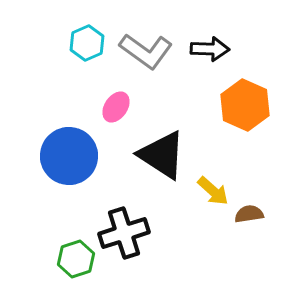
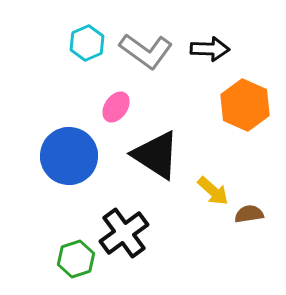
black triangle: moved 6 px left
black cross: rotated 18 degrees counterclockwise
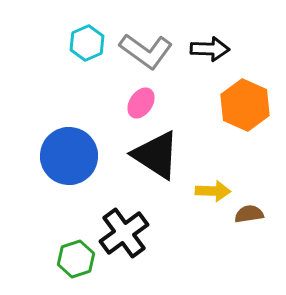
pink ellipse: moved 25 px right, 4 px up
yellow arrow: rotated 40 degrees counterclockwise
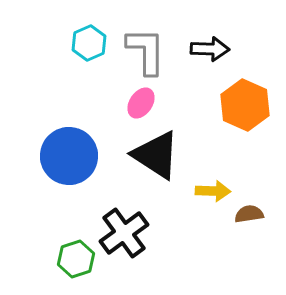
cyan hexagon: moved 2 px right
gray L-shape: rotated 126 degrees counterclockwise
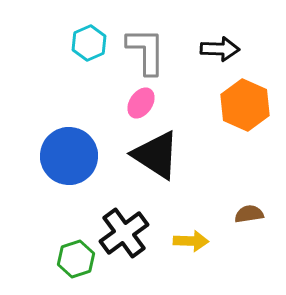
black arrow: moved 10 px right
yellow arrow: moved 22 px left, 50 px down
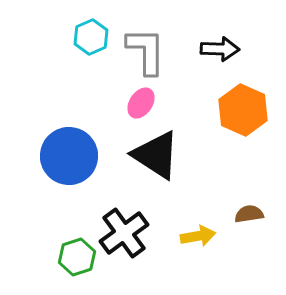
cyan hexagon: moved 2 px right, 6 px up
orange hexagon: moved 2 px left, 5 px down
yellow arrow: moved 7 px right, 5 px up; rotated 12 degrees counterclockwise
green hexagon: moved 1 px right, 2 px up
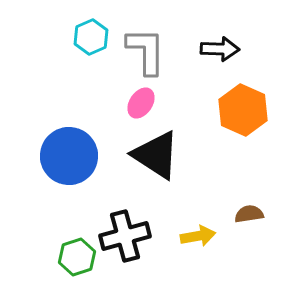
black cross: moved 1 px right, 3 px down; rotated 21 degrees clockwise
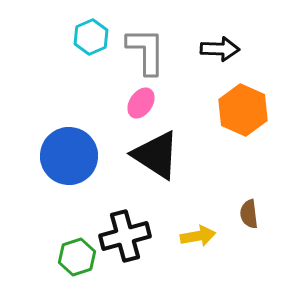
brown semicircle: rotated 88 degrees counterclockwise
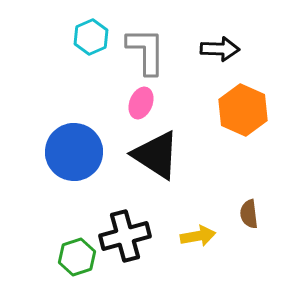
pink ellipse: rotated 12 degrees counterclockwise
blue circle: moved 5 px right, 4 px up
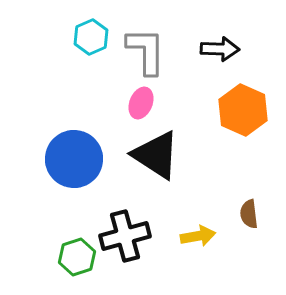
blue circle: moved 7 px down
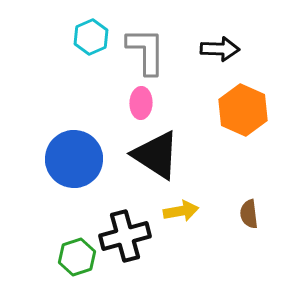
pink ellipse: rotated 20 degrees counterclockwise
yellow arrow: moved 17 px left, 25 px up
